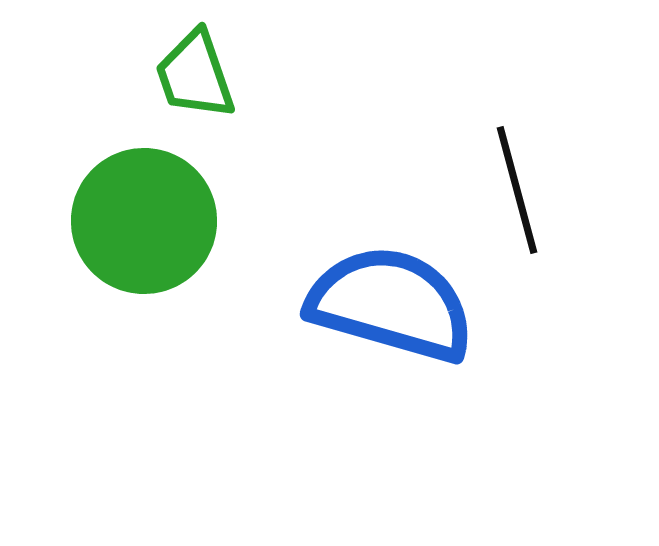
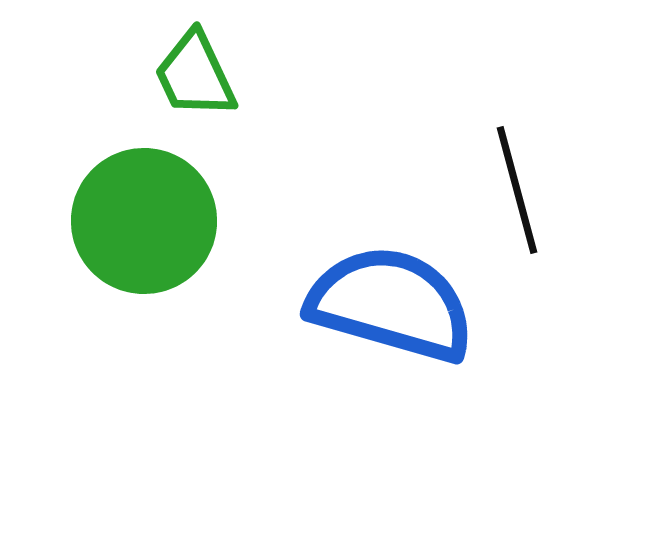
green trapezoid: rotated 6 degrees counterclockwise
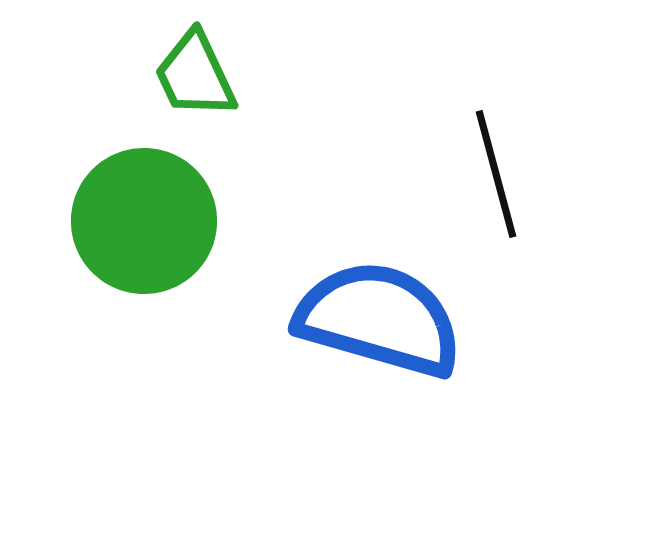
black line: moved 21 px left, 16 px up
blue semicircle: moved 12 px left, 15 px down
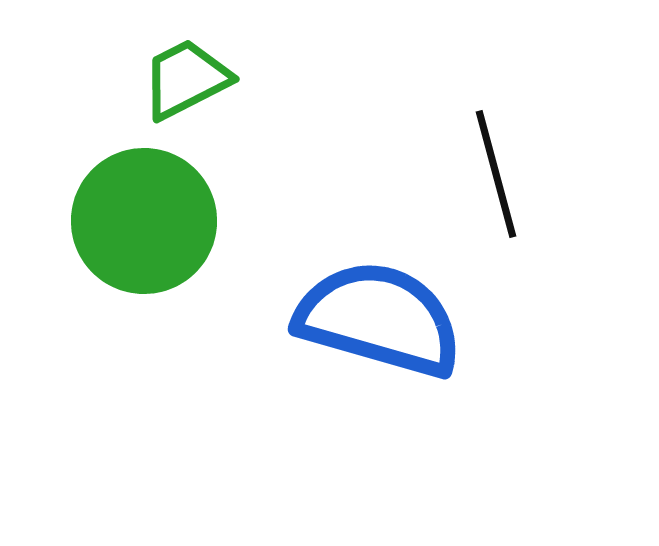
green trapezoid: moved 9 px left, 4 px down; rotated 88 degrees clockwise
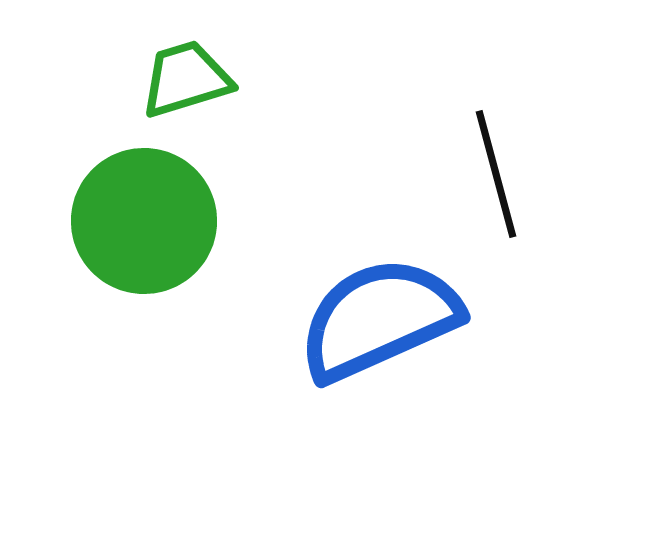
green trapezoid: rotated 10 degrees clockwise
blue semicircle: rotated 40 degrees counterclockwise
